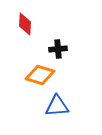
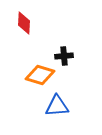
red diamond: moved 1 px left, 1 px up
black cross: moved 6 px right, 7 px down
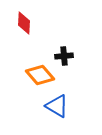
orange diamond: rotated 32 degrees clockwise
blue triangle: rotated 35 degrees clockwise
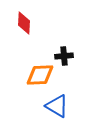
orange diamond: rotated 52 degrees counterclockwise
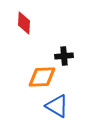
orange diamond: moved 2 px right, 2 px down
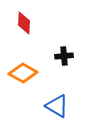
orange diamond: moved 19 px left, 4 px up; rotated 32 degrees clockwise
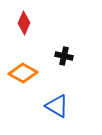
red diamond: rotated 20 degrees clockwise
black cross: rotated 18 degrees clockwise
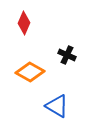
black cross: moved 3 px right, 1 px up; rotated 12 degrees clockwise
orange diamond: moved 7 px right, 1 px up
